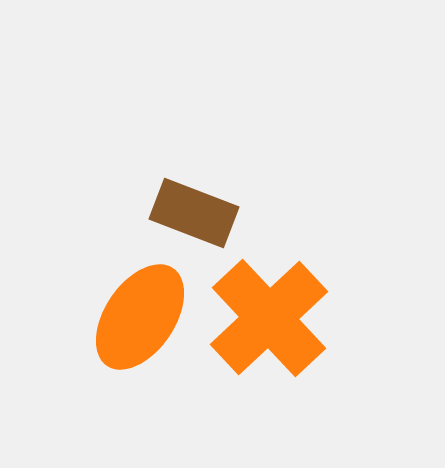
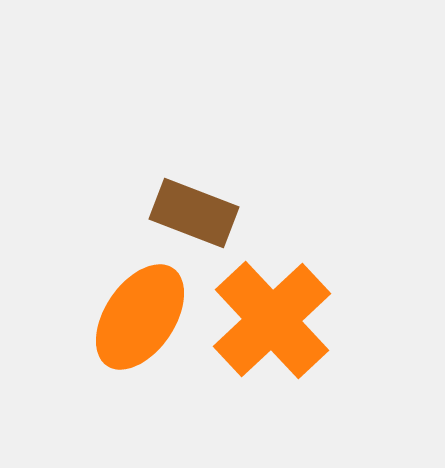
orange cross: moved 3 px right, 2 px down
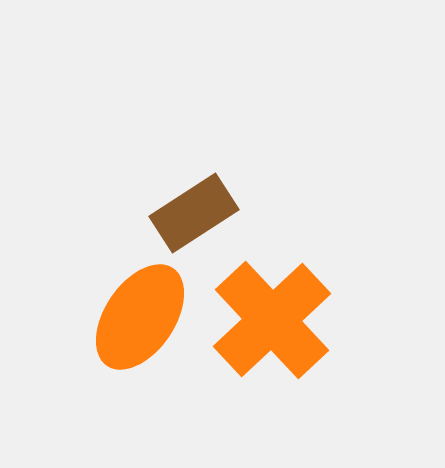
brown rectangle: rotated 54 degrees counterclockwise
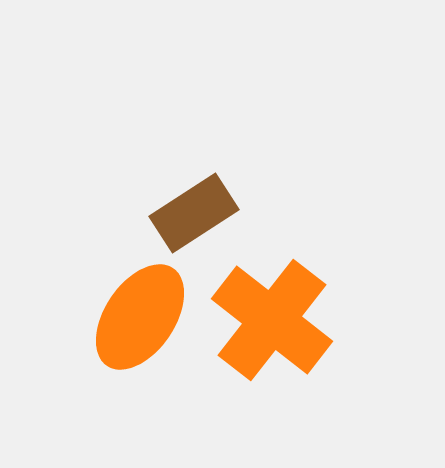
orange cross: rotated 9 degrees counterclockwise
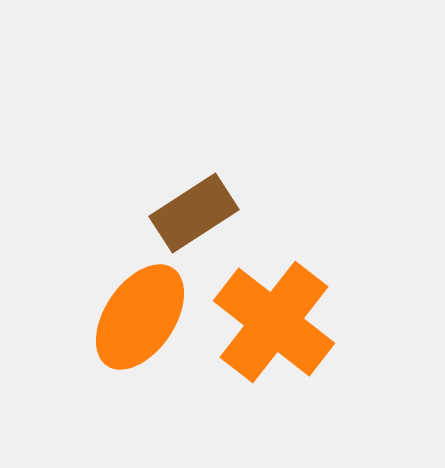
orange cross: moved 2 px right, 2 px down
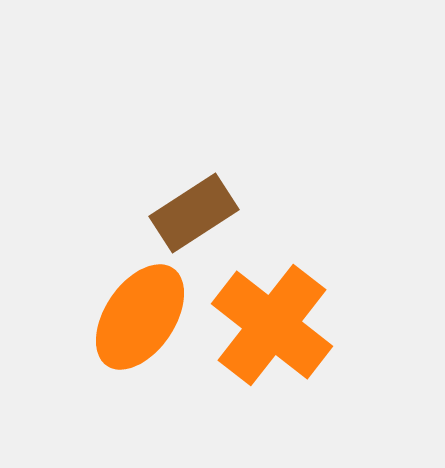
orange cross: moved 2 px left, 3 px down
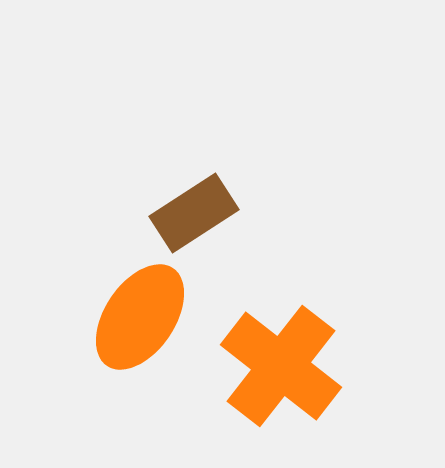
orange cross: moved 9 px right, 41 px down
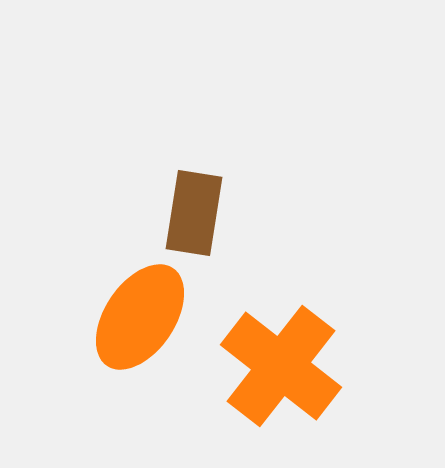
brown rectangle: rotated 48 degrees counterclockwise
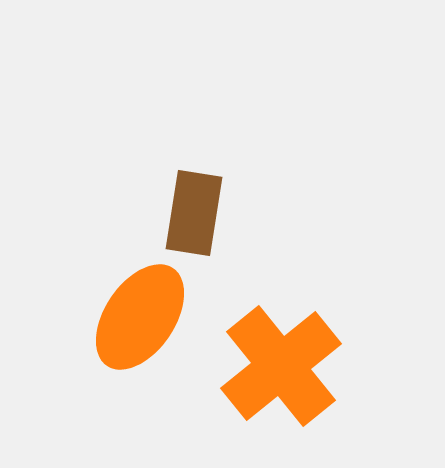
orange cross: rotated 13 degrees clockwise
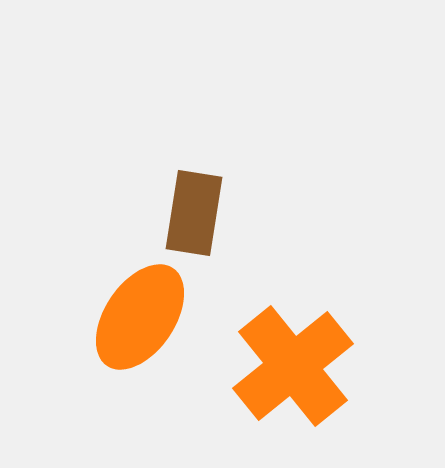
orange cross: moved 12 px right
